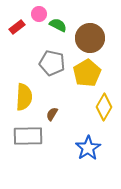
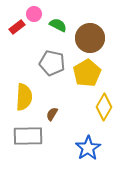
pink circle: moved 5 px left
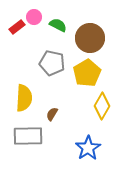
pink circle: moved 3 px down
yellow semicircle: moved 1 px down
yellow diamond: moved 2 px left, 1 px up
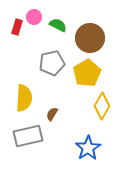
red rectangle: rotated 35 degrees counterclockwise
gray pentagon: rotated 25 degrees counterclockwise
gray rectangle: rotated 12 degrees counterclockwise
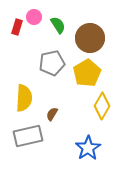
green semicircle: rotated 30 degrees clockwise
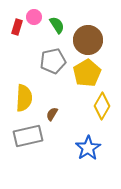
green semicircle: moved 1 px left
brown circle: moved 2 px left, 2 px down
gray pentagon: moved 1 px right, 2 px up
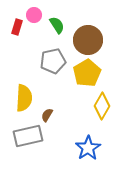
pink circle: moved 2 px up
brown semicircle: moved 5 px left, 1 px down
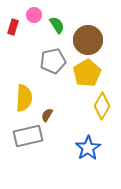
red rectangle: moved 4 px left
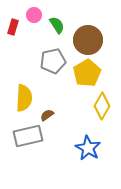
brown semicircle: rotated 24 degrees clockwise
blue star: rotated 10 degrees counterclockwise
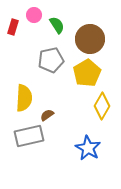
brown circle: moved 2 px right, 1 px up
gray pentagon: moved 2 px left, 1 px up
gray rectangle: moved 1 px right
